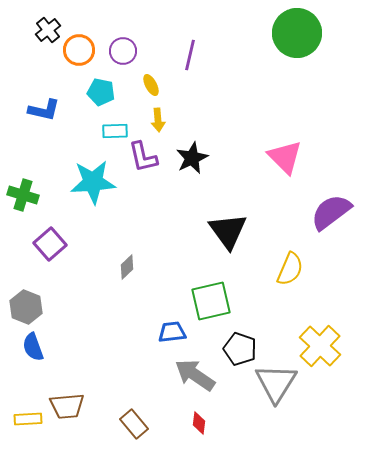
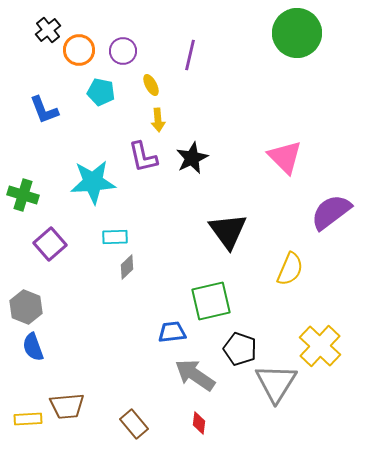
blue L-shape: rotated 56 degrees clockwise
cyan rectangle: moved 106 px down
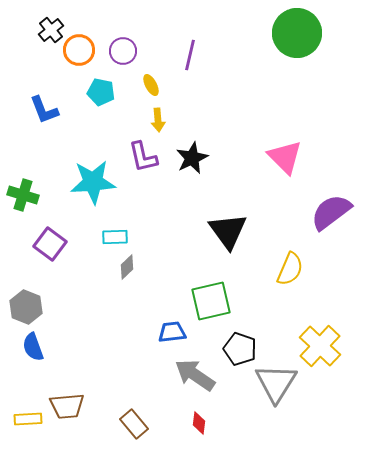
black cross: moved 3 px right
purple square: rotated 12 degrees counterclockwise
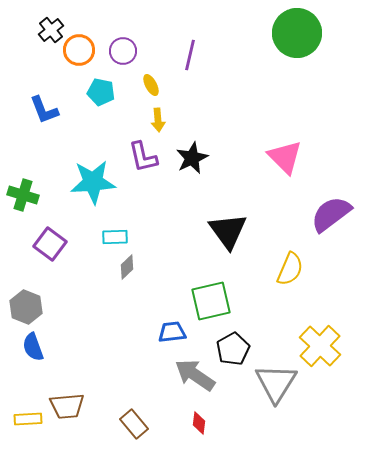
purple semicircle: moved 2 px down
black pentagon: moved 7 px left; rotated 24 degrees clockwise
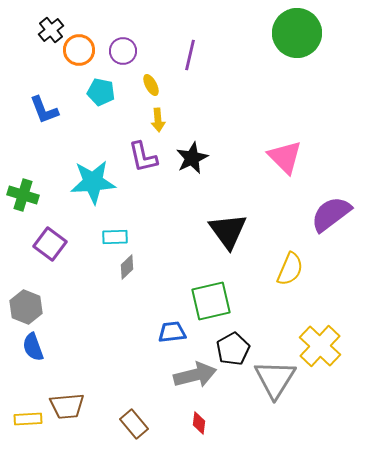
gray arrow: rotated 132 degrees clockwise
gray triangle: moved 1 px left, 4 px up
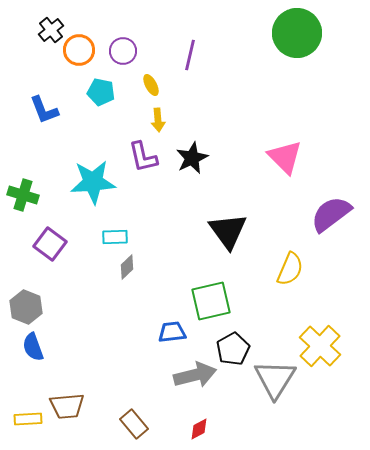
red diamond: moved 6 px down; rotated 55 degrees clockwise
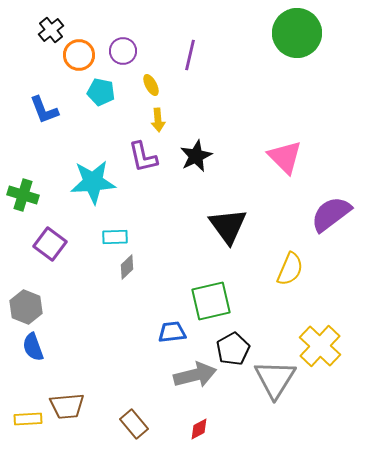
orange circle: moved 5 px down
black star: moved 4 px right, 2 px up
black triangle: moved 5 px up
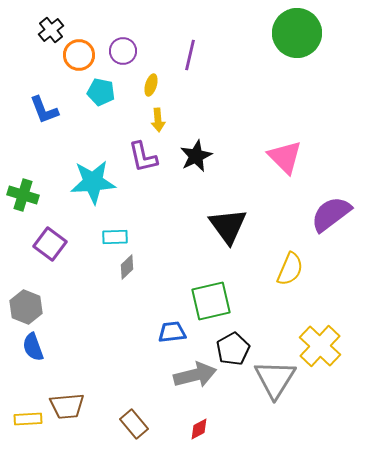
yellow ellipse: rotated 45 degrees clockwise
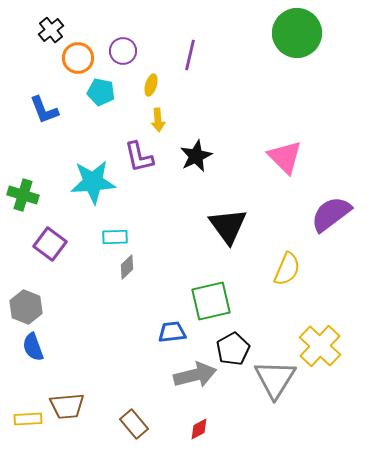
orange circle: moved 1 px left, 3 px down
purple L-shape: moved 4 px left
yellow semicircle: moved 3 px left
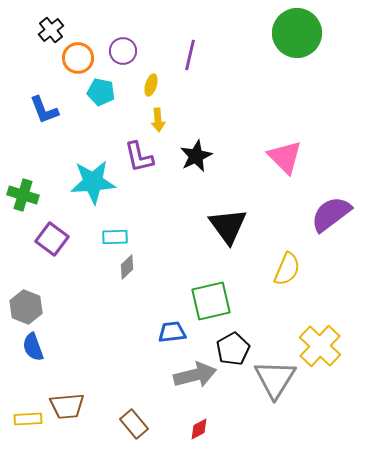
purple square: moved 2 px right, 5 px up
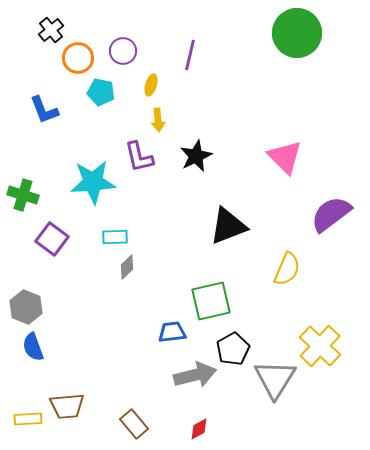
black triangle: rotated 45 degrees clockwise
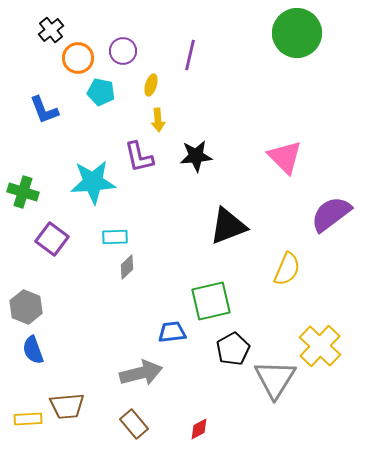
black star: rotated 20 degrees clockwise
green cross: moved 3 px up
blue semicircle: moved 3 px down
gray arrow: moved 54 px left, 2 px up
